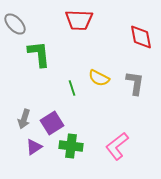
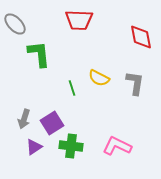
pink L-shape: rotated 64 degrees clockwise
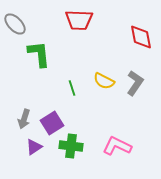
yellow semicircle: moved 5 px right, 3 px down
gray L-shape: rotated 25 degrees clockwise
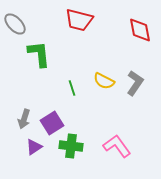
red trapezoid: rotated 12 degrees clockwise
red diamond: moved 1 px left, 7 px up
pink L-shape: rotated 28 degrees clockwise
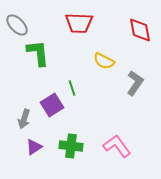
red trapezoid: moved 3 px down; rotated 12 degrees counterclockwise
gray ellipse: moved 2 px right, 1 px down
green L-shape: moved 1 px left, 1 px up
yellow semicircle: moved 20 px up
purple square: moved 18 px up
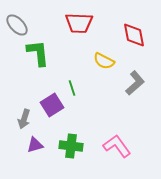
red diamond: moved 6 px left, 5 px down
gray L-shape: rotated 15 degrees clockwise
purple triangle: moved 1 px right, 2 px up; rotated 18 degrees clockwise
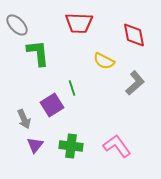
gray arrow: rotated 42 degrees counterclockwise
purple triangle: rotated 36 degrees counterclockwise
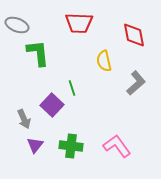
gray ellipse: rotated 25 degrees counterclockwise
yellow semicircle: rotated 50 degrees clockwise
gray L-shape: moved 1 px right
purple square: rotated 15 degrees counterclockwise
